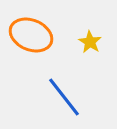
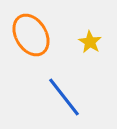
orange ellipse: rotated 36 degrees clockwise
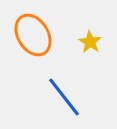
orange ellipse: moved 2 px right
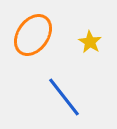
orange ellipse: rotated 66 degrees clockwise
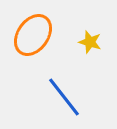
yellow star: rotated 15 degrees counterclockwise
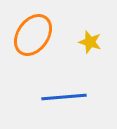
blue line: rotated 57 degrees counterclockwise
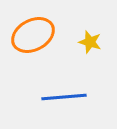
orange ellipse: rotated 27 degrees clockwise
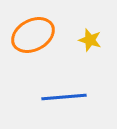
yellow star: moved 2 px up
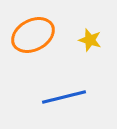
blue line: rotated 9 degrees counterclockwise
